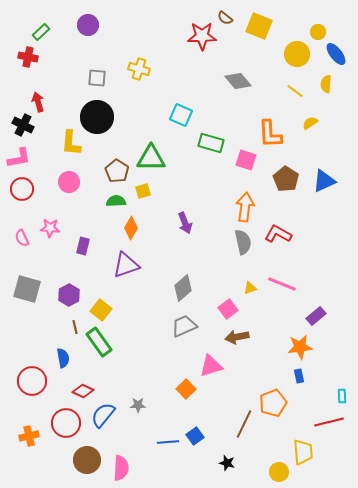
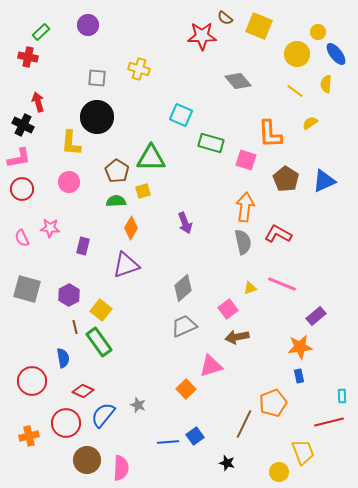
gray star at (138, 405): rotated 21 degrees clockwise
yellow trapezoid at (303, 452): rotated 16 degrees counterclockwise
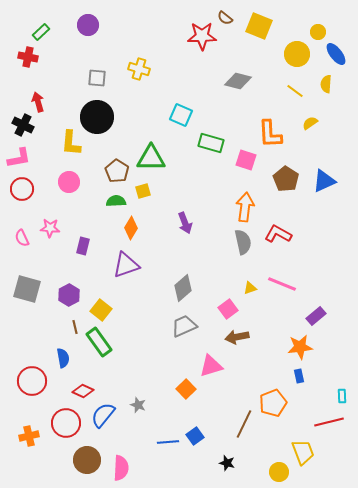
gray diamond at (238, 81): rotated 36 degrees counterclockwise
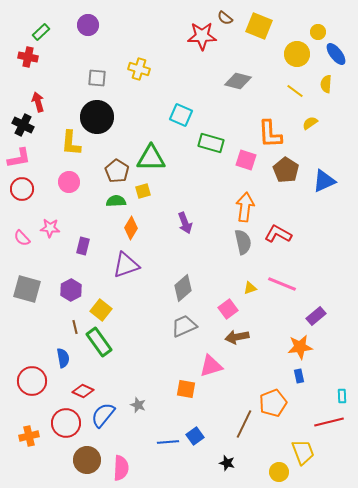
brown pentagon at (286, 179): moved 9 px up
pink semicircle at (22, 238): rotated 18 degrees counterclockwise
purple hexagon at (69, 295): moved 2 px right, 5 px up
orange square at (186, 389): rotated 36 degrees counterclockwise
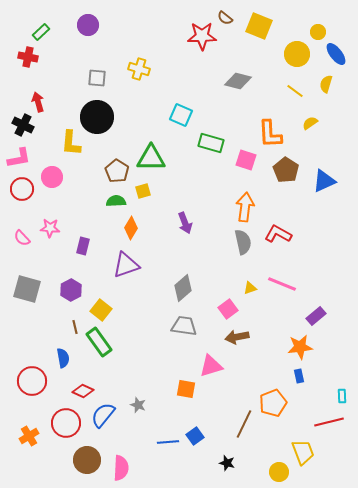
yellow semicircle at (326, 84): rotated 12 degrees clockwise
pink circle at (69, 182): moved 17 px left, 5 px up
gray trapezoid at (184, 326): rotated 32 degrees clockwise
orange cross at (29, 436): rotated 18 degrees counterclockwise
